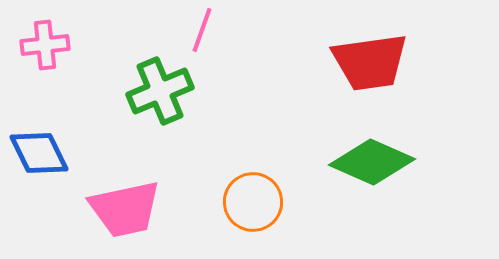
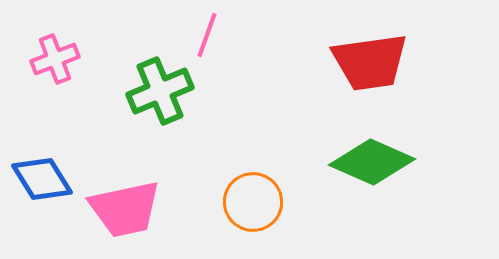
pink line: moved 5 px right, 5 px down
pink cross: moved 10 px right, 14 px down; rotated 15 degrees counterclockwise
blue diamond: moved 3 px right, 26 px down; rotated 6 degrees counterclockwise
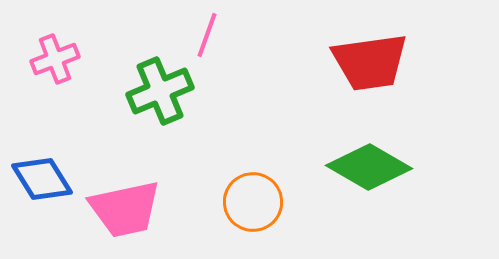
green diamond: moved 3 px left, 5 px down; rotated 6 degrees clockwise
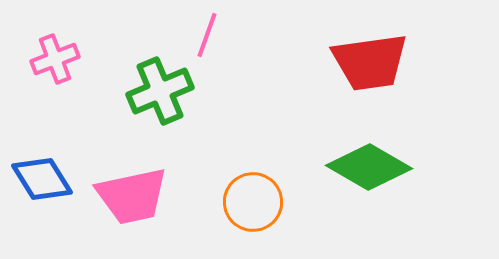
pink trapezoid: moved 7 px right, 13 px up
